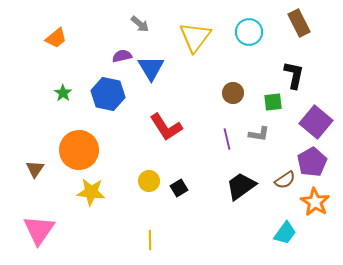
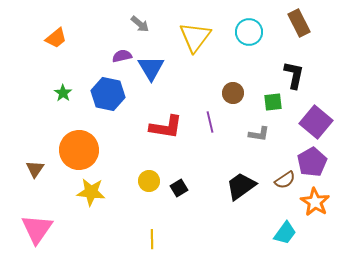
red L-shape: rotated 48 degrees counterclockwise
purple line: moved 17 px left, 17 px up
pink triangle: moved 2 px left, 1 px up
yellow line: moved 2 px right, 1 px up
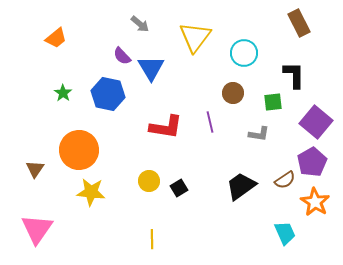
cyan circle: moved 5 px left, 21 px down
purple semicircle: rotated 120 degrees counterclockwise
black L-shape: rotated 12 degrees counterclockwise
cyan trapezoid: rotated 60 degrees counterclockwise
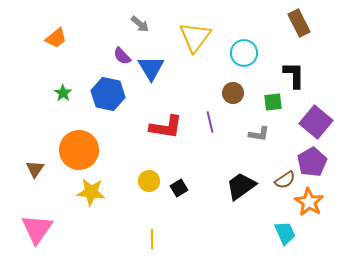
orange star: moved 6 px left
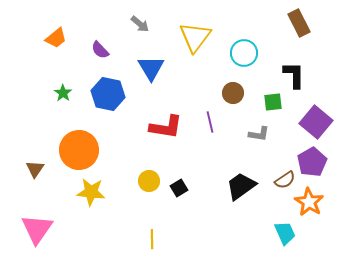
purple semicircle: moved 22 px left, 6 px up
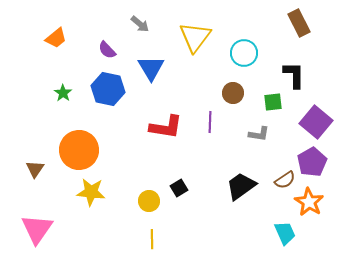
purple semicircle: moved 7 px right
blue hexagon: moved 5 px up
purple line: rotated 15 degrees clockwise
yellow circle: moved 20 px down
